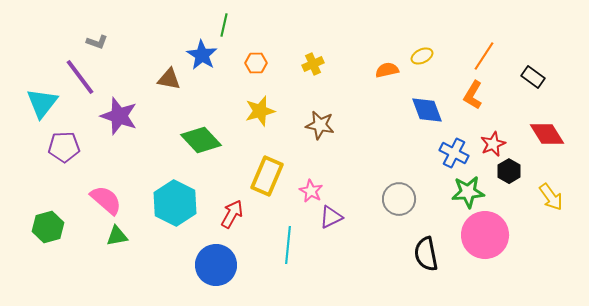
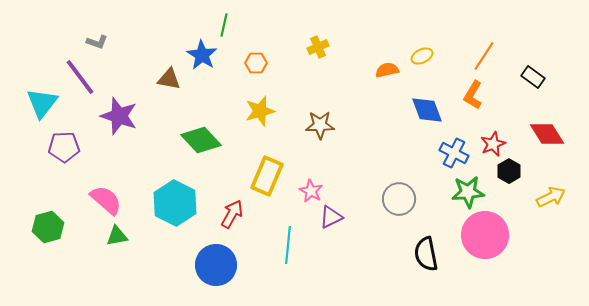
yellow cross: moved 5 px right, 17 px up
brown star: rotated 12 degrees counterclockwise
yellow arrow: rotated 80 degrees counterclockwise
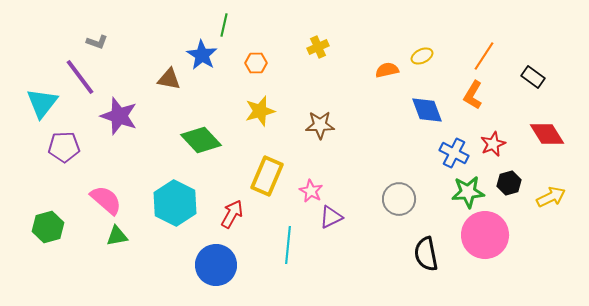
black hexagon: moved 12 px down; rotated 15 degrees clockwise
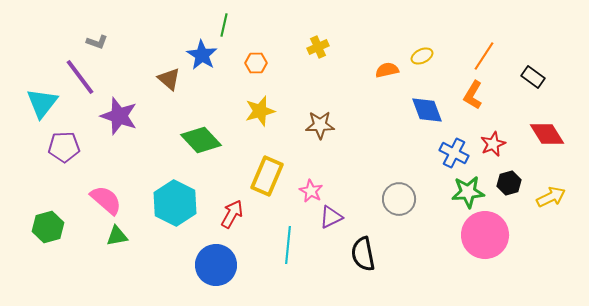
brown triangle: rotated 30 degrees clockwise
black semicircle: moved 63 px left
